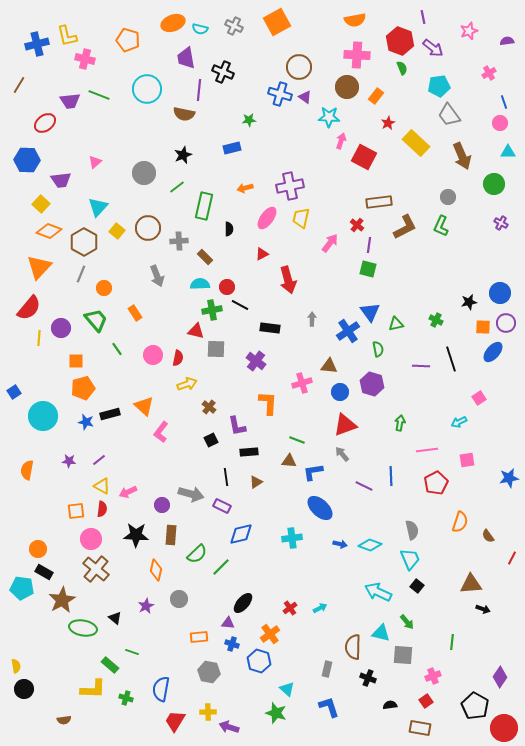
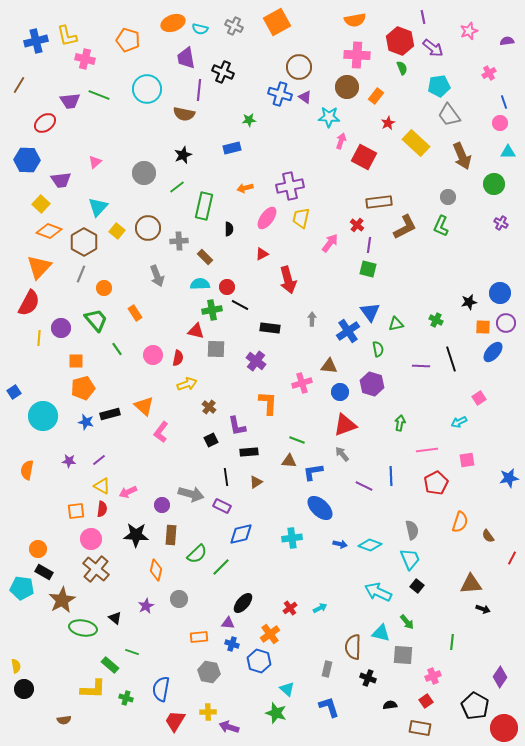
blue cross at (37, 44): moved 1 px left, 3 px up
red semicircle at (29, 308): moved 5 px up; rotated 12 degrees counterclockwise
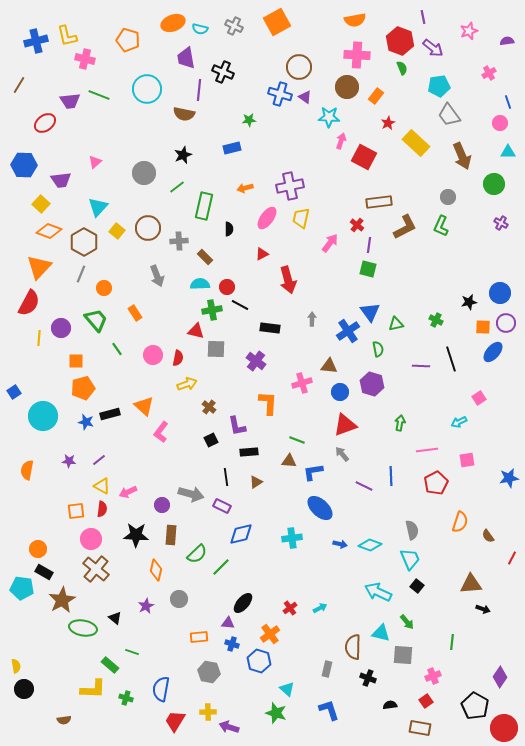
blue line at (504, 102): moved 4 px right
blue hexagon at (27, 160): moved 3 px left, 5 px down
blue L-shape at (329, 707): moved 3 px down
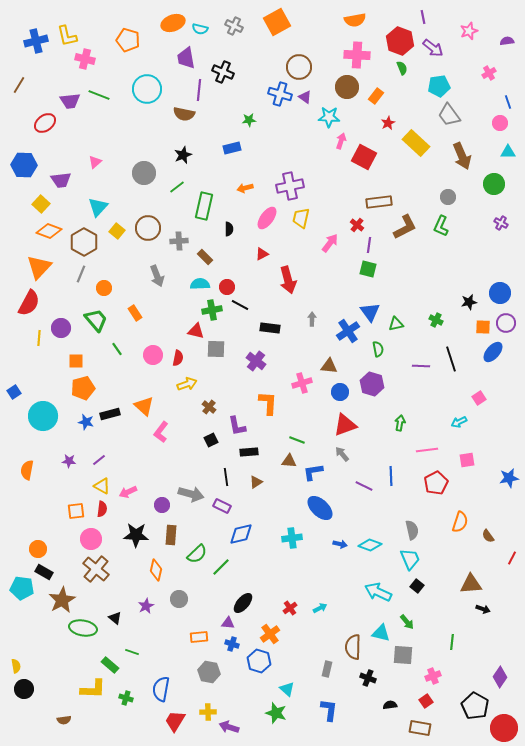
blue L-shape at (329, 710): rotated 25 degrees clockwise
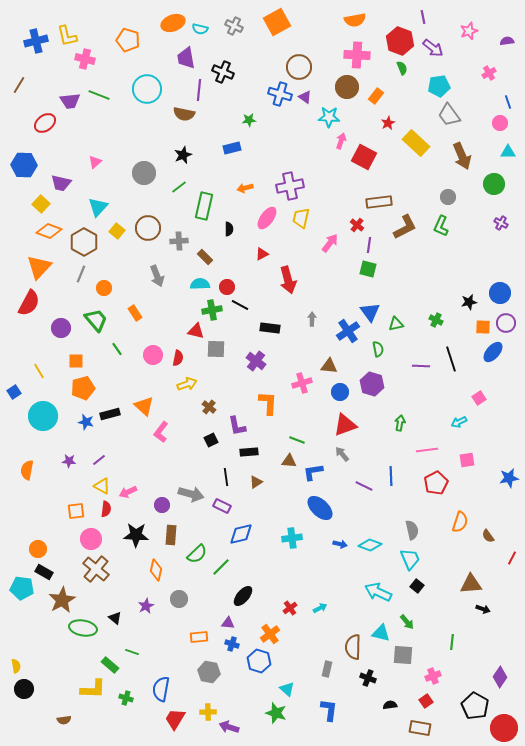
purple trapezoid at (61, 180): moved 3 px down; rotated 20 degrees clockwise
green line at (177, 187): moved 2 px right
yellow line at (39, 338): moved 33 px down; rotated 35 degrees counterclockwise
red semicircle at (102, 509): moved 4 px right
black ellipse at (243, 603): moved 7 px up
red trapezoid at (175, 721): moved 2 px up
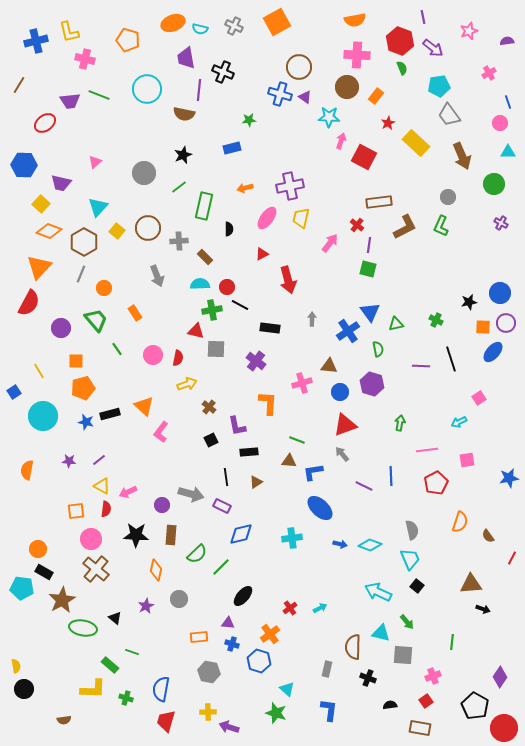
yellow L-shape at (67, 36): moved 2 px right, 4 px up
red trapezoid at (175, 719): moved 9 px left, 2 px down; rotated 15 degrees counterclockwise
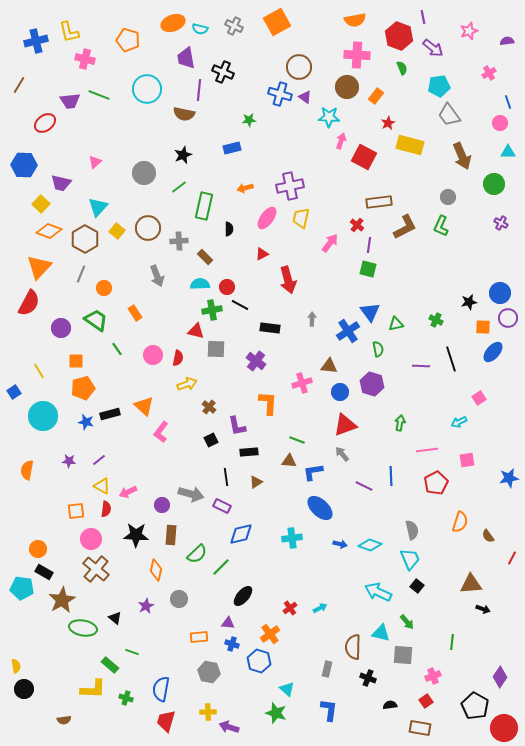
red hexagon at (400, 41): moved 1 px left, 5 px up
yellow rectangle at (416, 143): moved 6 px left, 2 px down; rotated 28 degrees counterclockwise
brown hexagon at (84, 242): moved 1 px right, 3 px up
green trapezoid at (96, 320): rotated 15 degrees counterclockwise
purple circle at (506, 323): moved 2 px right, 5 px up
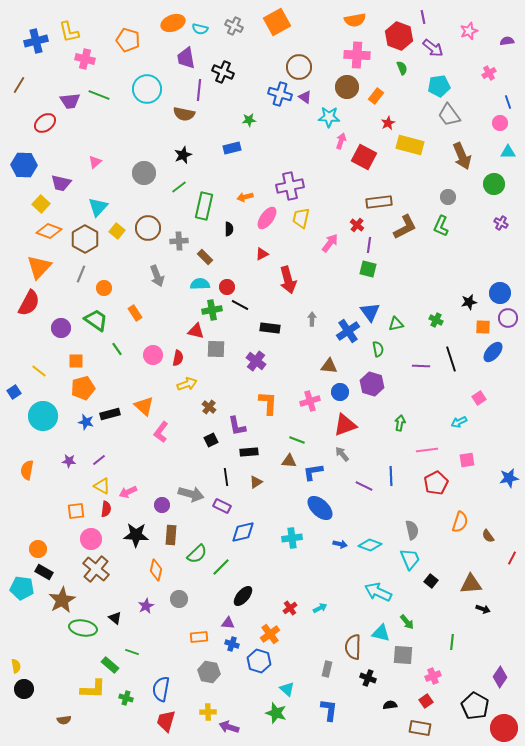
orange arrow at (245, 188): moved 9 px down
yellow line at (39, 371): rotated 21 degrees counterclockwise
pink cross at (302, 383): moved 8 px right, 18 px down
blue diamond at (241, 534): moved 2 px right, 2 px up
black square at (417, 586): moved 14 px right, 5 px up
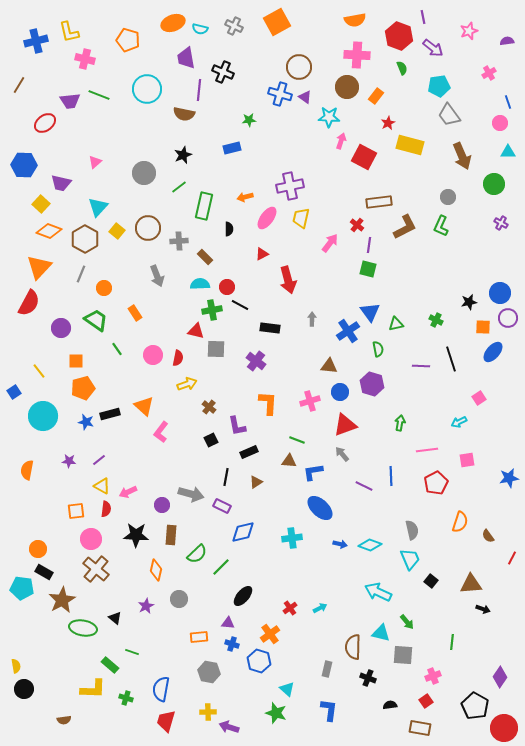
yellow line at (39, 371): rotated 14 degrees clockwise
black rectangle at (249, 452): rotated 18 degrees counterclockwise
black line at (226, 477): rotated 18 degrees clockwise
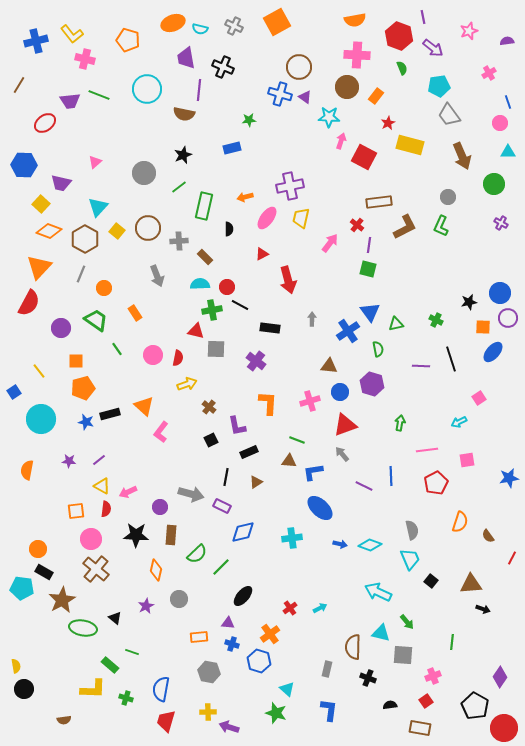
yellow L-shape at (69, 32): moved 3 px right, 2 px down; rotated 25 degrees counterclockwise
black cross at (223, 72): moved 5 px up
cyan circle at (43, 416): moved 2 px left, 3 px down
purple circle at (162, 505): moved 2 px left, 2 px down
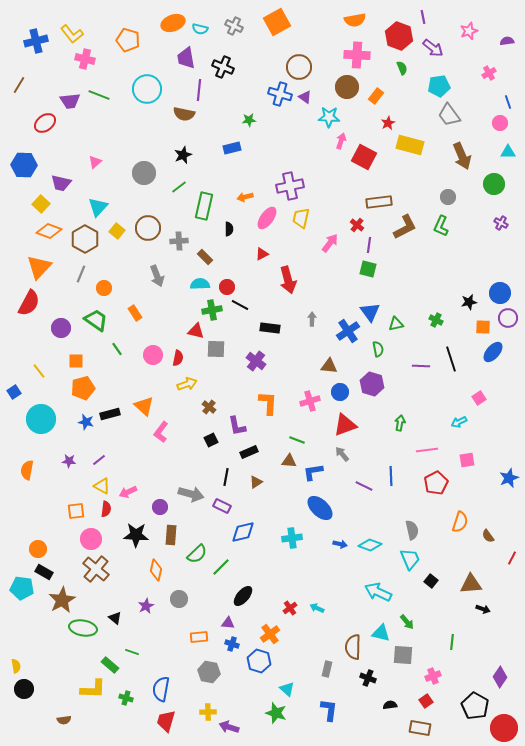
blue star at (509, 478): rotated 12 degrees counterclockwise
cyan arrow at (320, 608): moved 3 px left; rotated 128 degrees counterclockwise
